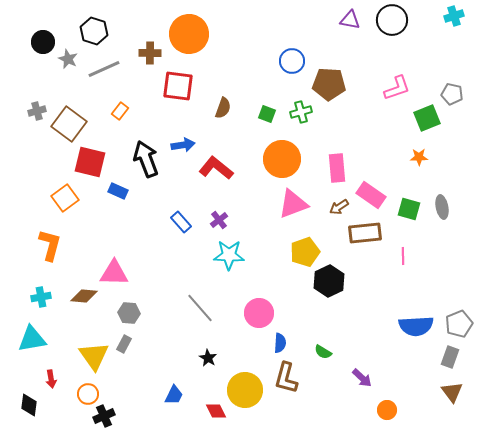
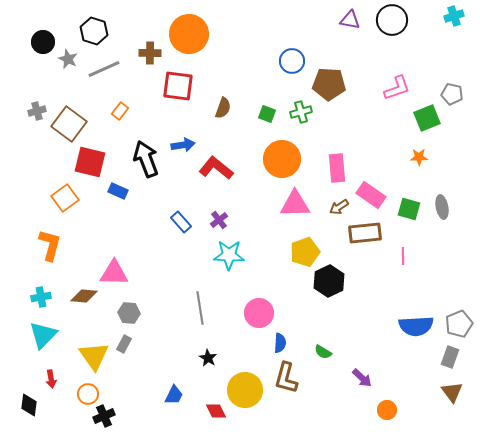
pink triangle at (293, 204): moved 2 px right; rotated 20 degrees clockwise
gray line at (200, 308): rotated 32 degrees clockwise
cyan triangle at (32, 339): moved 11 px right, 4 px up; rotated 36 degrees counterclockwise
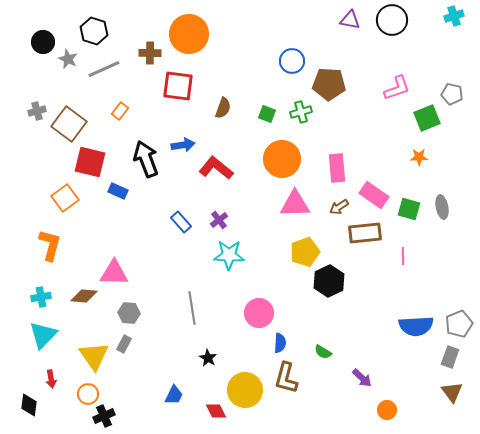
pink rectangle at (371, 195): moved 3 px right
gray line at (200, 308): moved 8 px left
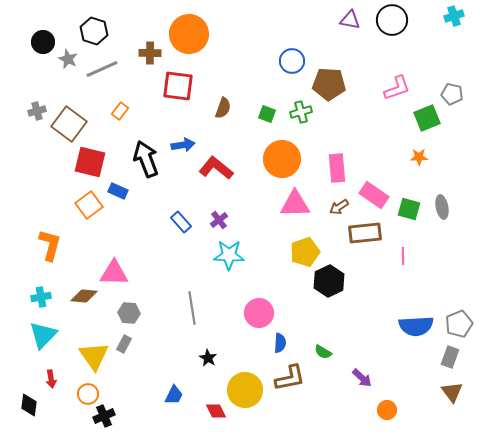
gray line at (104, 69): moved 2 px left
orange square at (65, 198): moved 24 px right, 7 px down
brown L-shape at (286, 378): moved 4 px right; rotated 116 degrees counterclockwise
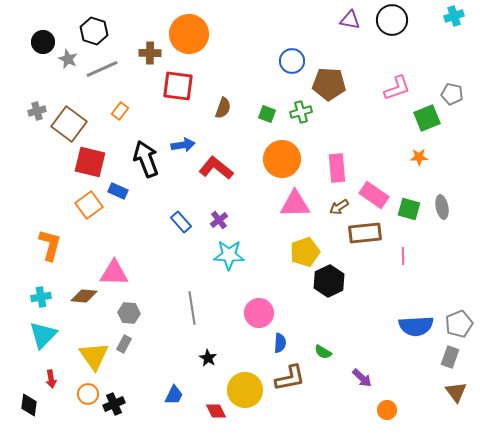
brown triangle at (452, 392): moved 4 px right
black cross at (104, 416): moved 10 px right, 12 px up
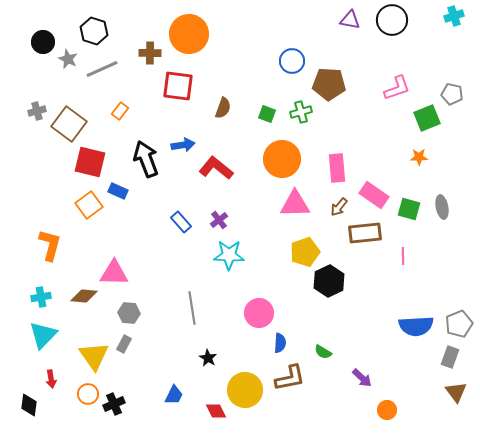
brown arrow at (339, 207): rotated 18 degrees counterclockwise
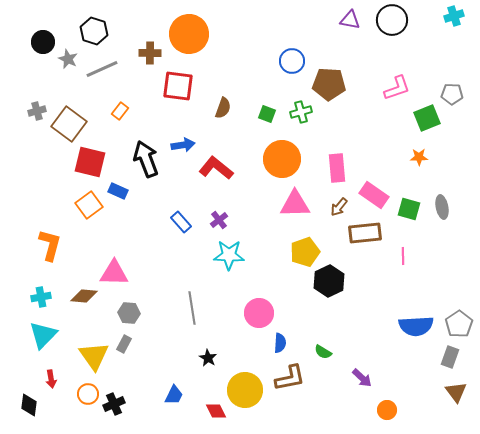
gray pentagon at (452, 94): rotated 10 degrees counterclockwise
gray pentagon at (459, 324): rotated 12 degrees counterclockwise
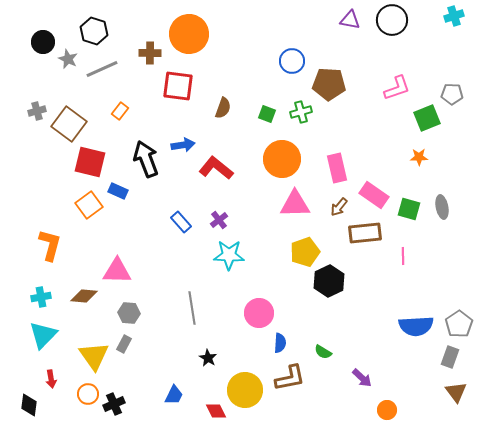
pink rectangle at (337, 168): rotated 8 degrees counterclockwise
pink triangle at (114, 273): moved 3 px right, 2 px up
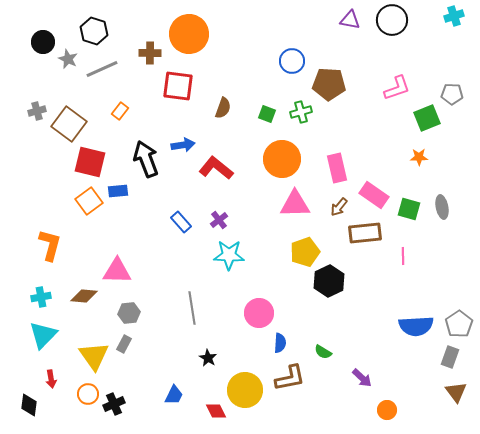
blue rectangle at (118, 191): rotated 30 degrees counterclockwise
orange square at (89, 205): moved 4 px up
gray hexagon at (129, 313): rotated 10 degrees counterclockwise
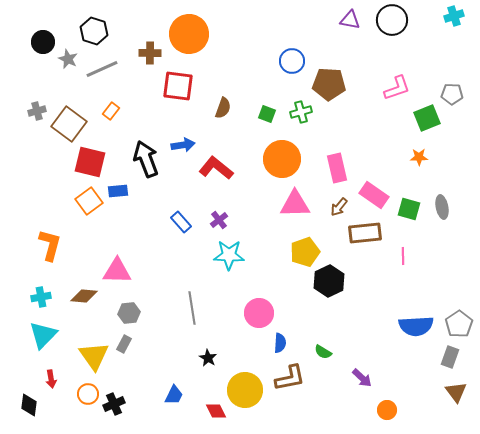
orange rectangle at (120, 111): moved 9 px left
